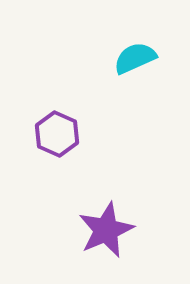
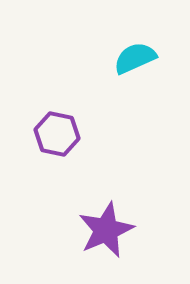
purple hexagon: rotated 12 degrees counterclockwise
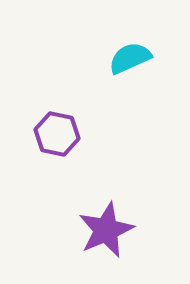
cyan semicircle: moved 5 px left
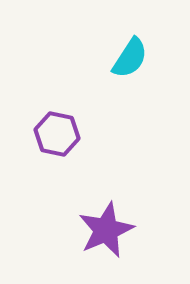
cyan semicircle: rotated 147 degrees clockwise
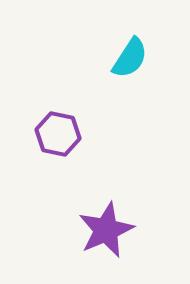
purple hexagon: moved 1 px right
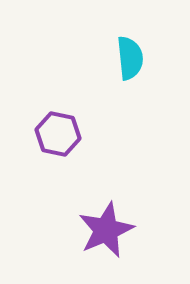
cyan semicircle: rotated 39 degrees counterclockwise
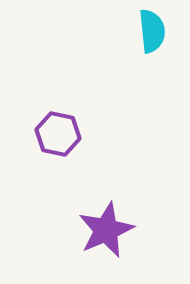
cyan semicircle: moved 22 px right, 27 px up
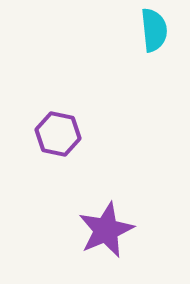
cyan semicircle: moved 2 px right, 1 px up
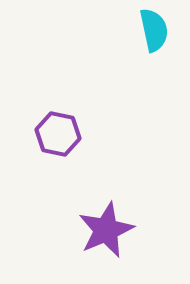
cyan semicircle: rotated 6 degrees counterclockwise
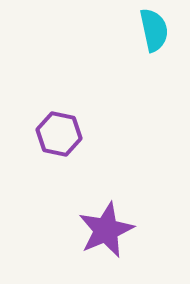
purple hexagon: moved 1 px right
